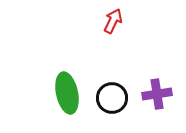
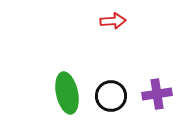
red arrow: rotated 60 degrees clockwise
black circle: moved 1 px left, 2 px up
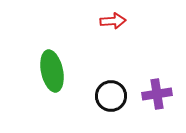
green ellipse: moved 15 px left, 22 px up
